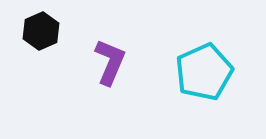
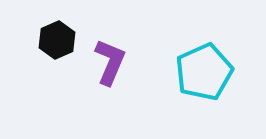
black hexagon: moved 16 px right, 9 px down
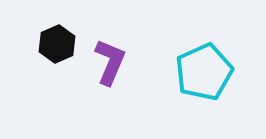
black hexagon: moved 4 px down
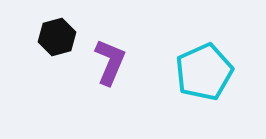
black hexagon: moved 7 px up; rotated 9 degrees clockwise
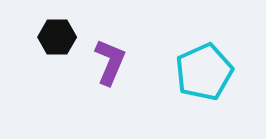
black hexagon: rotated 15 degrees clockwise
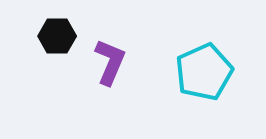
black hexagon: moved 1 px up
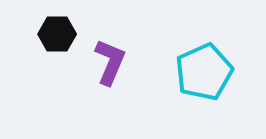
black hexagon: moved 2 px up
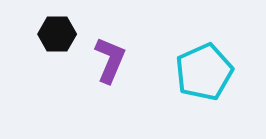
purple L-shape: moved 2 px up
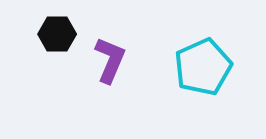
cyan pentagon: moved 1 px left, 5 px up
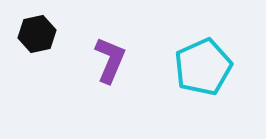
black hexagon: moved 20 px left; rotated 12 degrees counterclockwise
